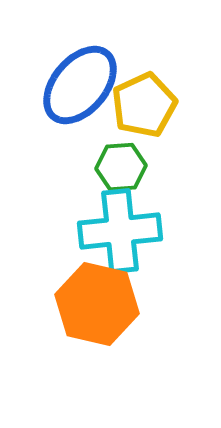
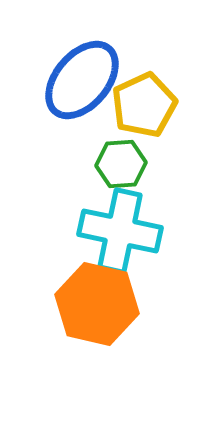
blue ellipse: moved 2 px right, 5 px up
green hexagon: moved 3 px up
cyan cross: rotated 18 degrees clockwise
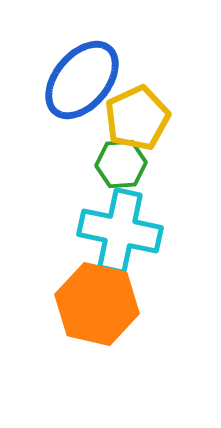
yellow pentagon: moved 7 px left, 13 px down
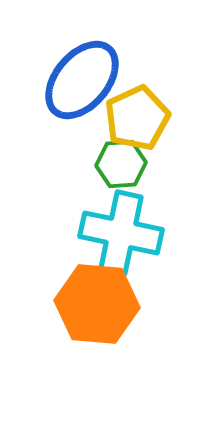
cyan cross: moved 1 px right, 2 px down
orange hexagon: rotated 8 degrees counterclockwise
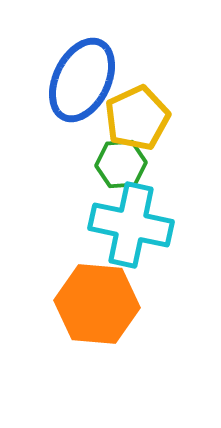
blue ellipse: rotated 14 degrees counterclockwise
cyan cross: moved 10 px right, 8 px up
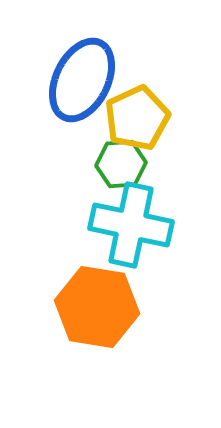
orange hexagon: moved 3 px down; rotated 4 degrees clockwise
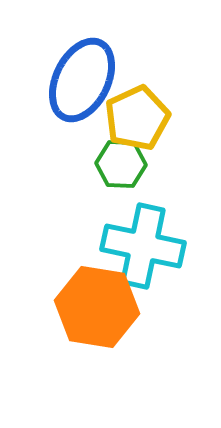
green hexagon: rotated 6 degrees clockwise
cyan cross: moved 12 px right, 21 px down
